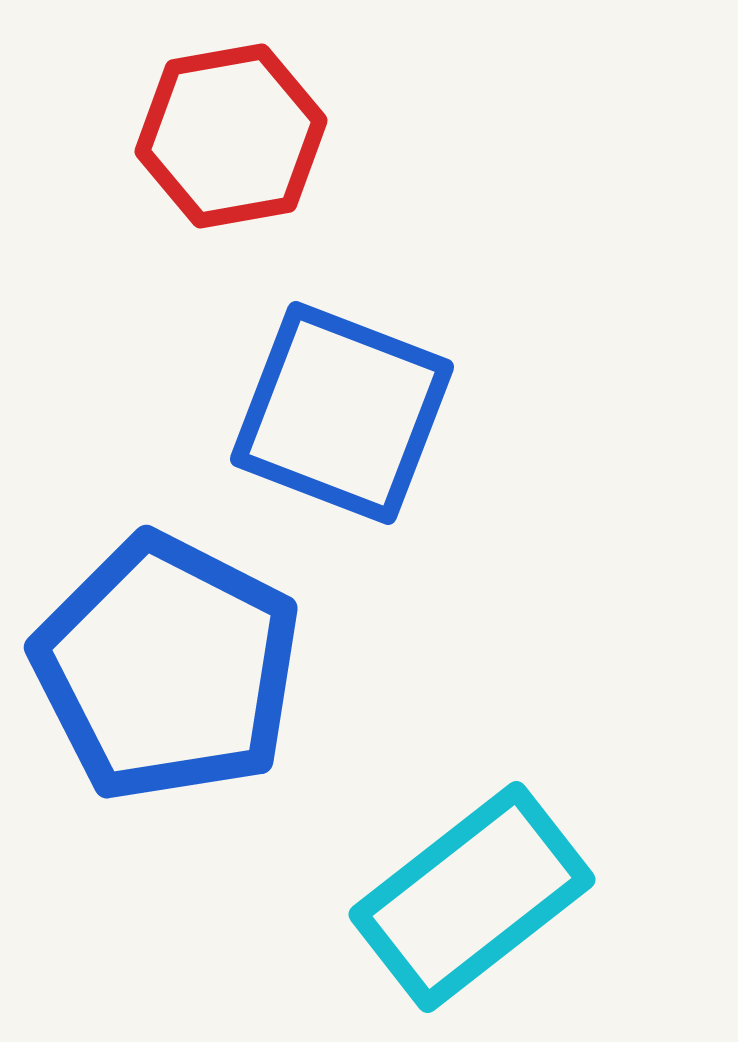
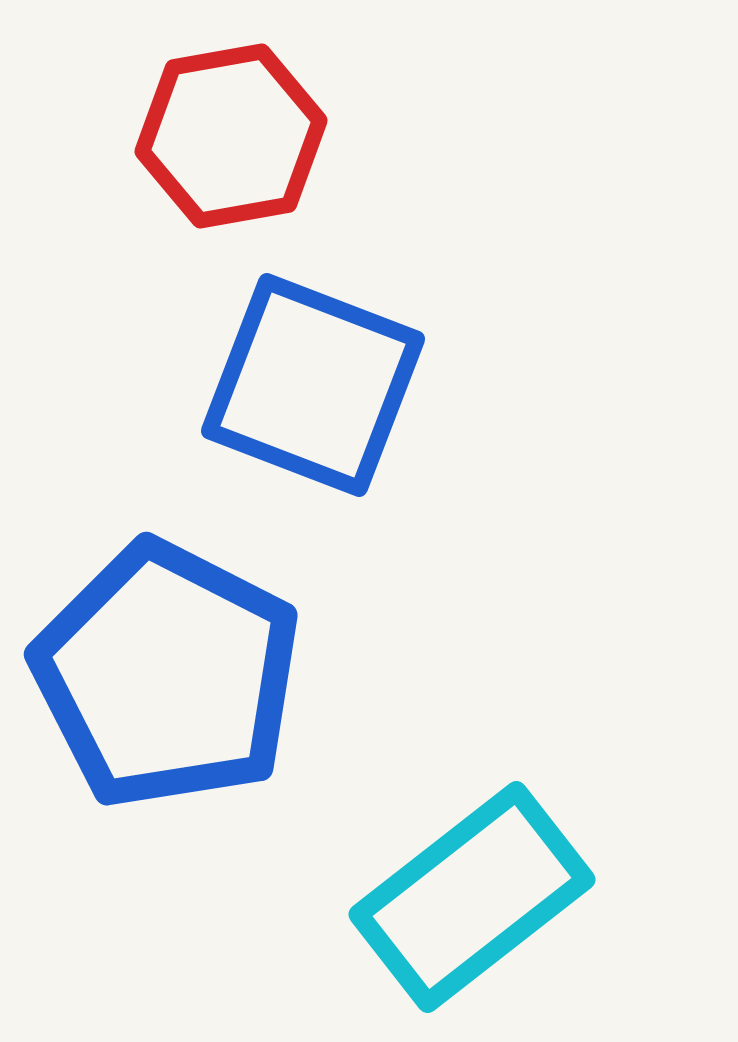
blue square: moved 29 px left, 28 px up
blue pentagon: moved 7 px down
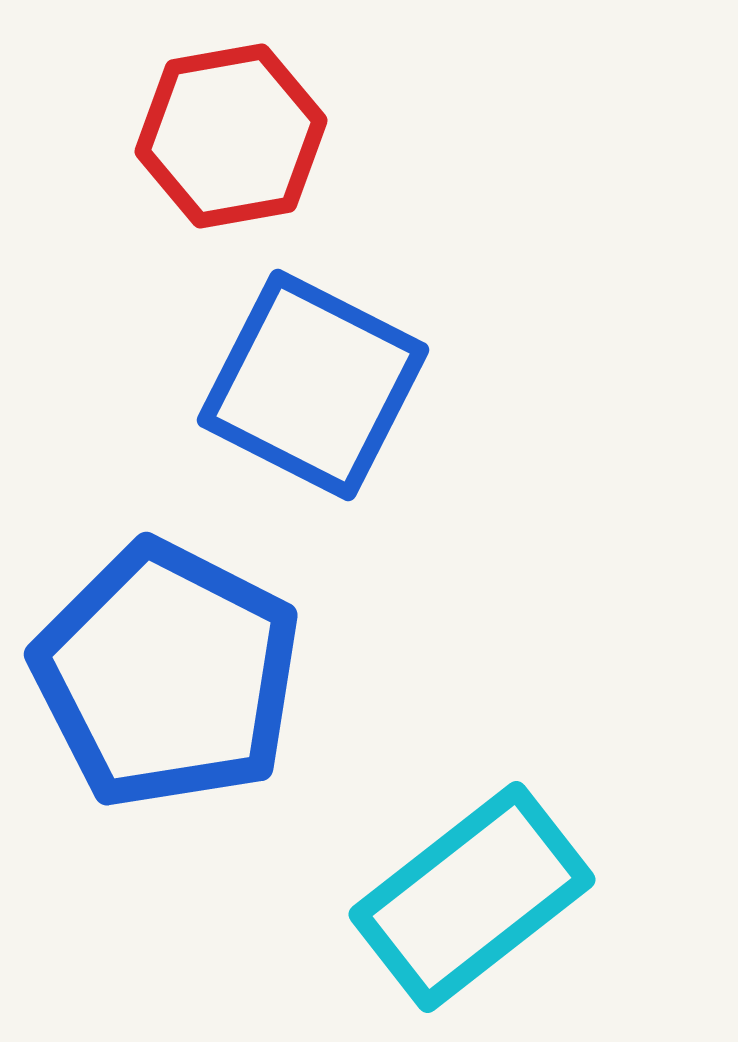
blue square: rotated 6 degrees clockwise
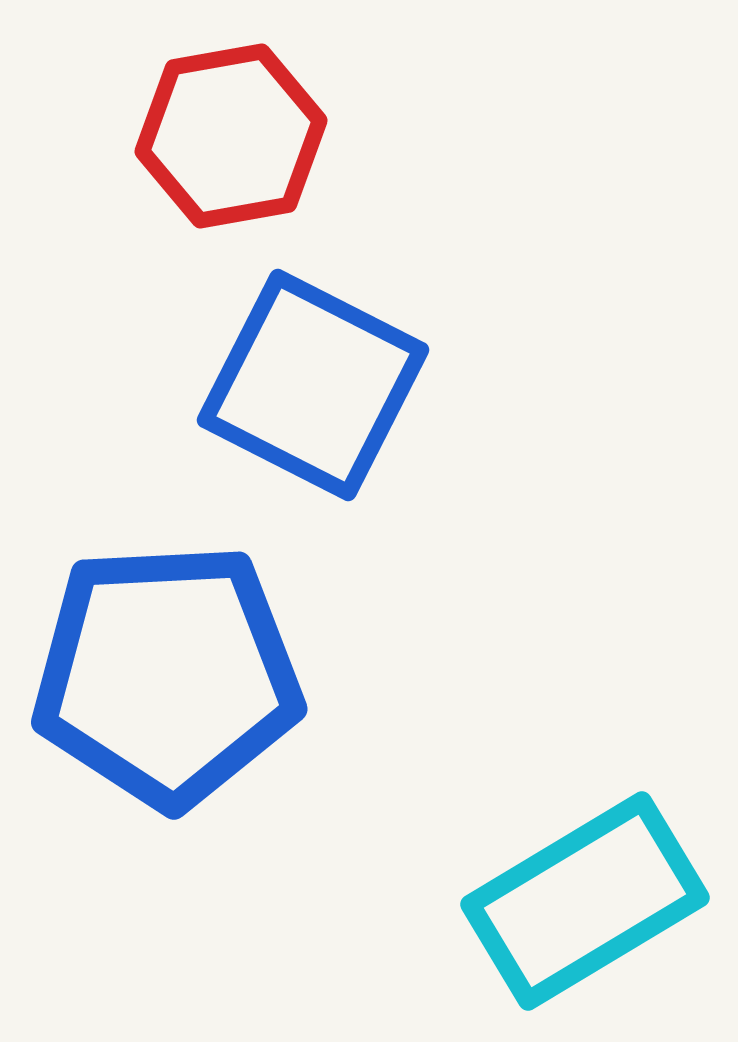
blue pentagon: rotated 30 degrees counterclockwise
cyan rectangle: moved 113 px right, 4 px down; rotated 7 degrees clockwise
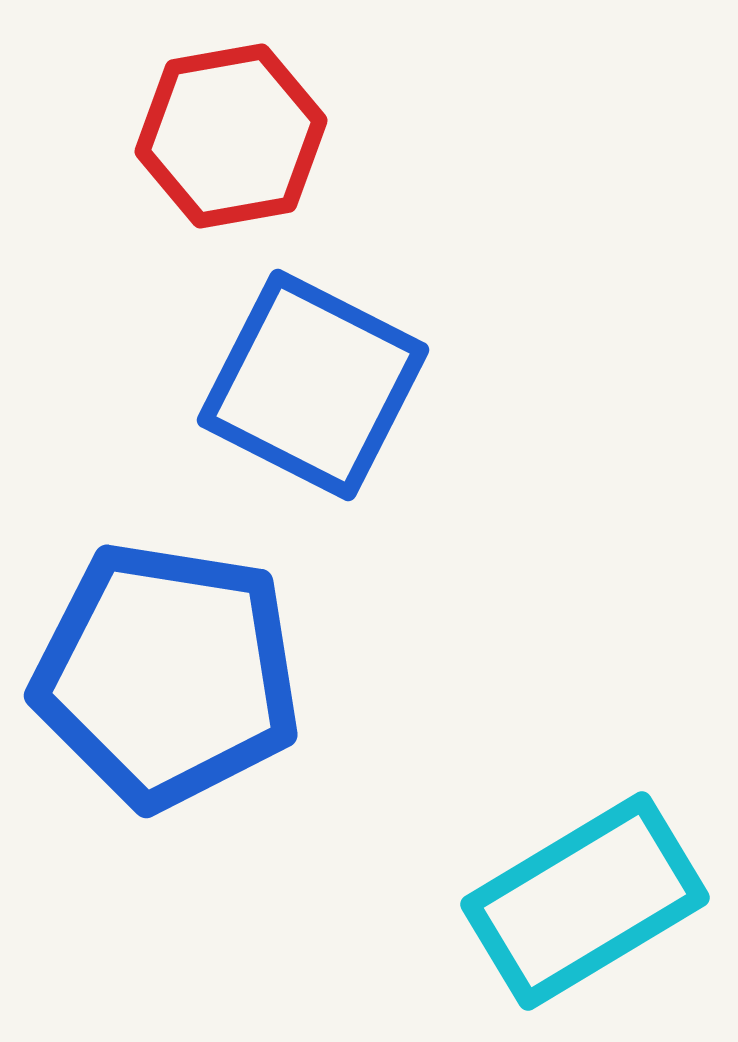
blue pentagon: rotated 12 degrees clockwise
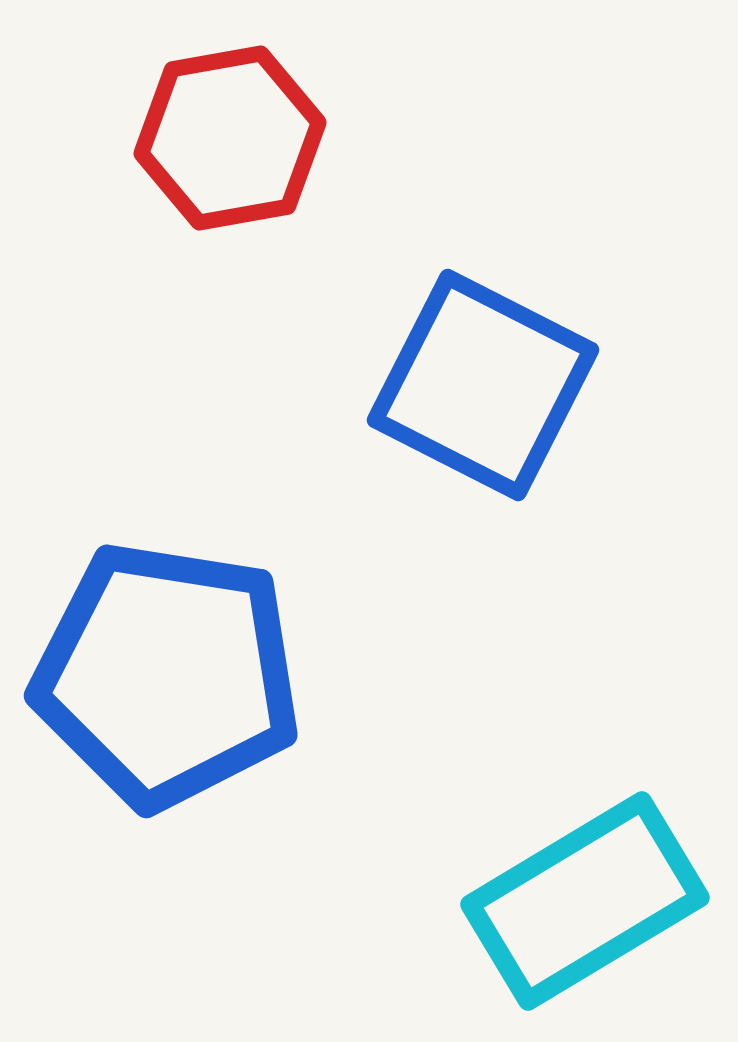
red hexagon: moved 1 px left, 2 px down
blue square: moved 170 px right
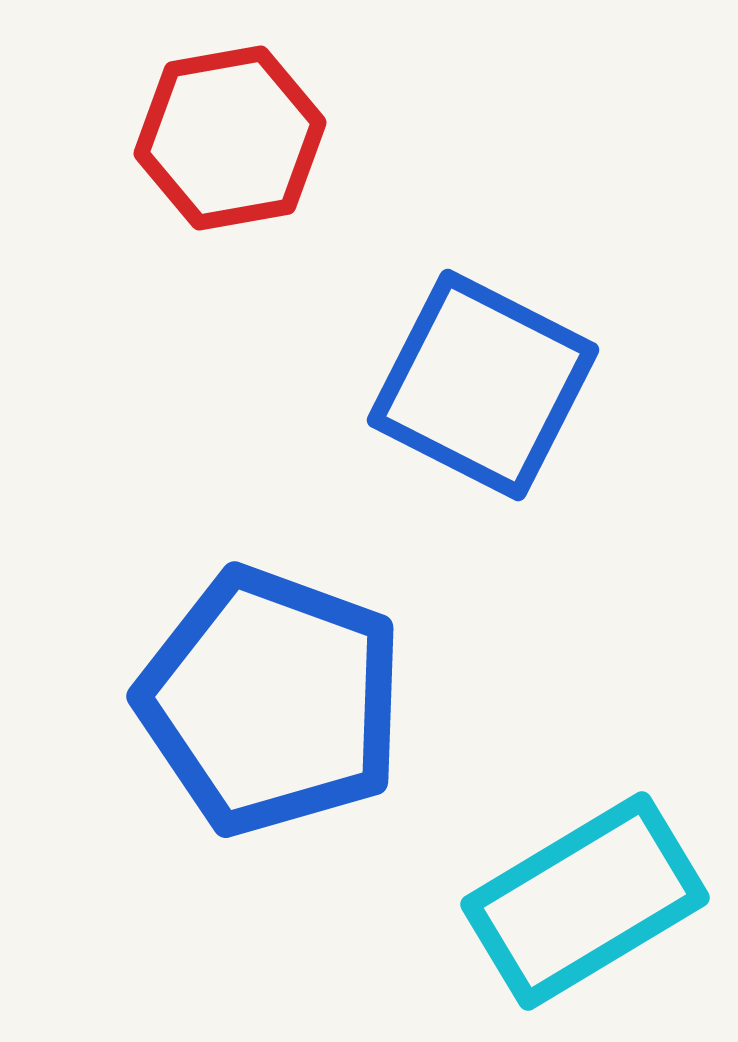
blue pentagon: moved 104 px right, 26 px down; rotated 11 degrees clockwise
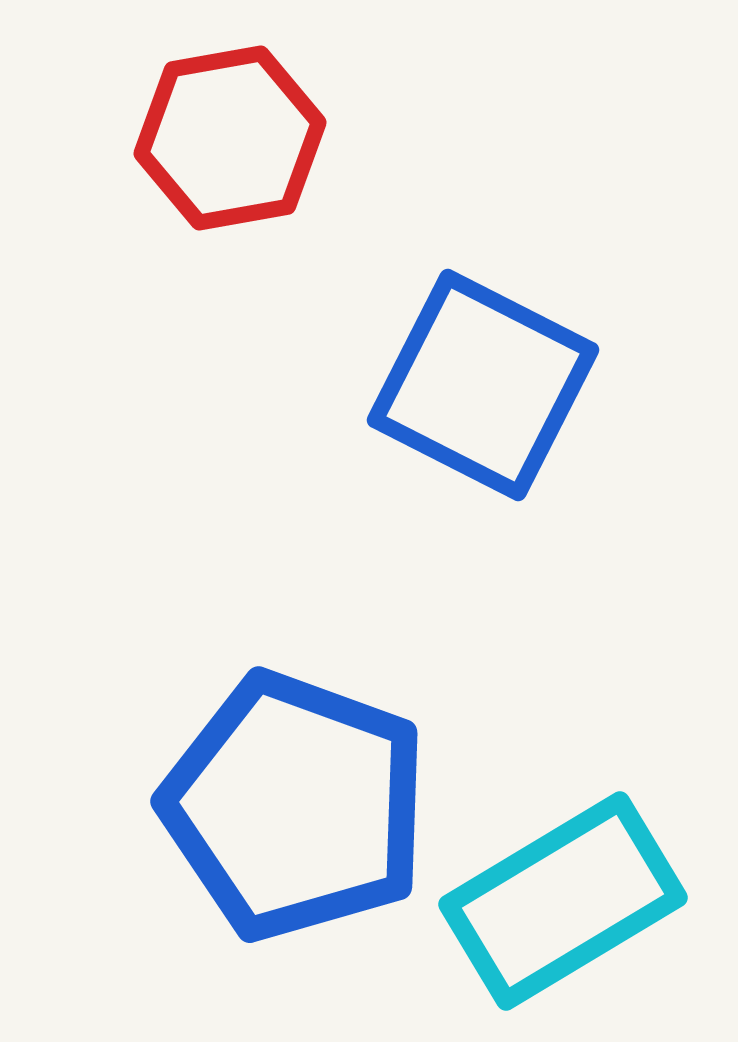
blue pentagon: moved 24 px right, 105 px down
cyan rectangle: moved 22 px left
